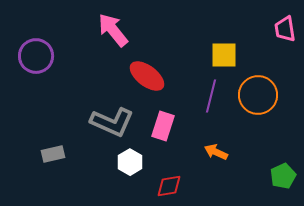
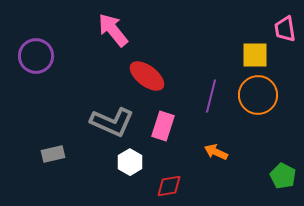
yellow square: moved 31 px right
green pentagon: rotated 20 degrees counterclockwise
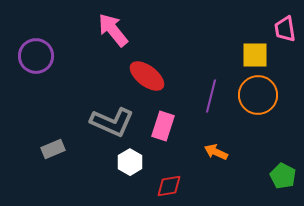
gray rectangle: moved 5 px up; rotated 10 degrees counterclockwise
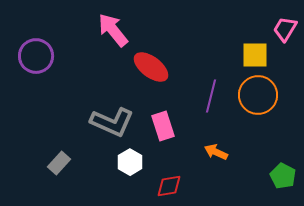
pink trapezoid: rotated 40 degrees clockwise
red ellipse: moved 4 px right, 9 px up
pink rectangle: rotated 36 degrees counterclockwise
gray rectangle: moved 6 px right, 14 px down; rotated 25 degrees counterclockwise
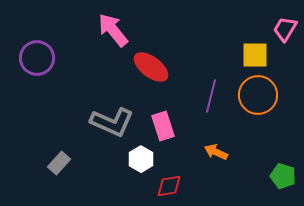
purple circle: moved 1 px right, 2 px down
white hexagon: moved 11 px right, 3 px up
green pentagon: rotated 10 degrees counterclockwise
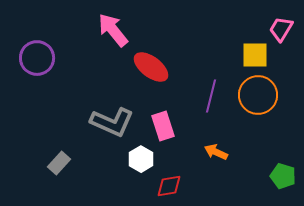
pink trapezoid: moved 4 px left
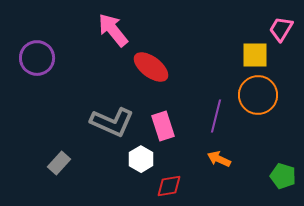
purple line: moved 5 px right, 20 px down
orange arrow: moved 3 px right, 7 px down
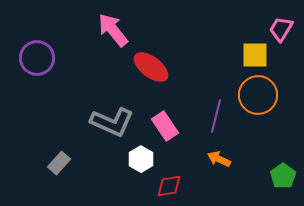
pink rectangle: moved 2 px right; rotated 16 degrees counterclockwise
green pentagon: rotated 20 degrees clockwise
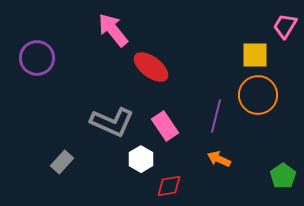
pink trapezoid: moved 4 px right, 3 px up
gray rectangle: moved 3 px right, 1 px up
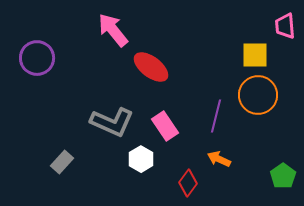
pink trapezoid: rotated 36 degrees counterclockwise
red diamond: moved 19 px right, 3 px up; rotated 44 degrees counterclockwise
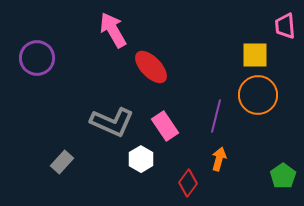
pink arrow: rotated 9 degrees clockwise
red ellipse: rotated 9 degrees clockwise
orange arrow: rotated 80 degrees clockwise
